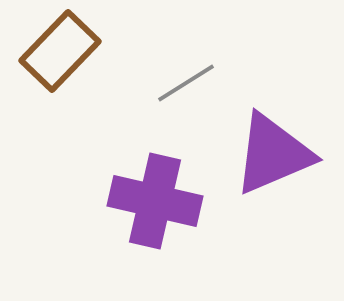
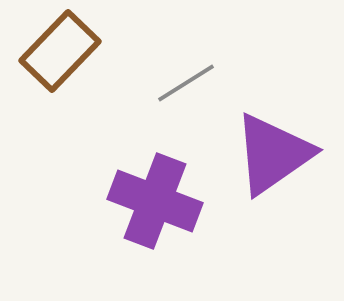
purple triangle: rotated 12 degrees counterclockwise
purple cross: rotated 8 degrees clockwise
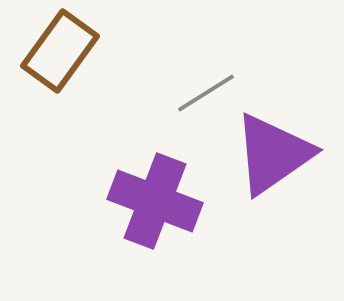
brown rectangle: rotated 8 degrees counterclockwise
gray line: moved 20 px right, 10 px down
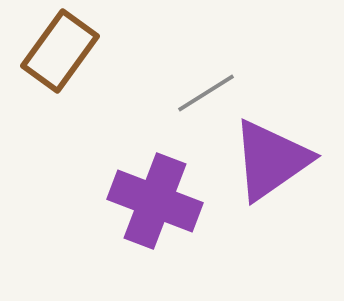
purple triangle: moved 2 px left, 6 px down
